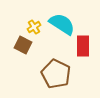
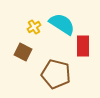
brown square: moved 7 px down
brown pentagon: rotated 12 degrees counterclockwise
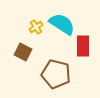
yellow cross: moved 2 px right
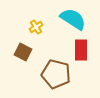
cyan semicircle: moved 11 px right, 5 px up
red rectangle: moved 2 px left, 4 px down
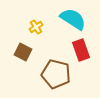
red rectangle: rotated 20 degrees counterclockwise
